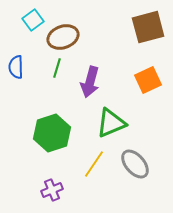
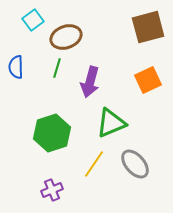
brown ellipse: moved 3 px right
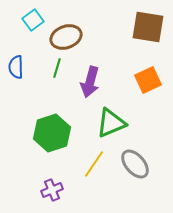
brown square: rotated 24 degrees clockwise
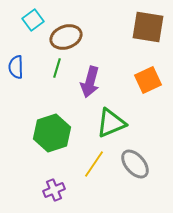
purple cross: moved 2 px right
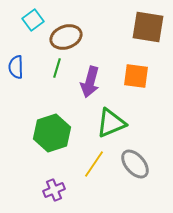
orange square: moved 12 px left, 4 px up; rotated 32 degrees clockwise
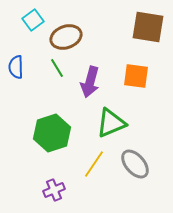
green line: rotated 48 degrees counterclockwise
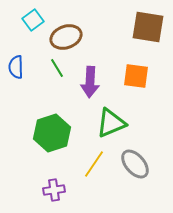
purple arrow: rotated 12 degrees counterclockwise
purple cross: rotated 15 degrees clockwise
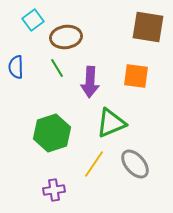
brown ellipse: rotated 12 degrees clockwise
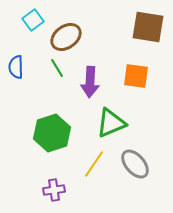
brown ellipse: rotated 28 degrees counterclockwise
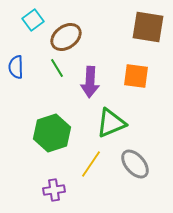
yellow line: moved 3 px left
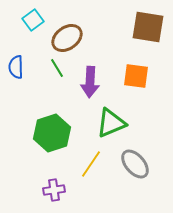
brown ellipse: moved 1 px right, 1 px down
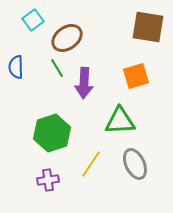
orange square: rotated 24 degrees counterclockwise
purple arrow: moved 6 px left, 1 px down
green triangle: moved 9 px right, 2 px up; rotated 20 degrees clockwise
gray ellipse: rotated 16 degrees clockwise
purple cross: moved 6 px left, 10 px up
